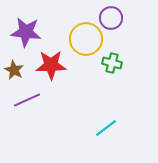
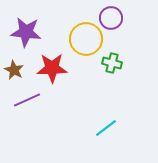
red star: moved 1 px right, 3 px down
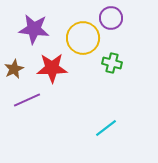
purple star: moved 8 px right, 3 px up
yellow circle: moved 3 px left, 1 px up
brown star: moved 1 px up; rotated 18 degrees clockwise
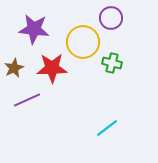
yellow circle: moved 4 px down
brown star: moved 1 px up
cyan line: moved 1 px right
